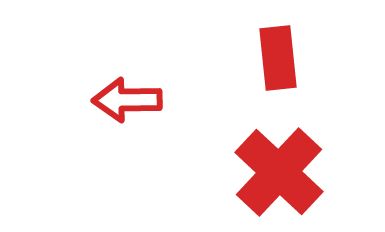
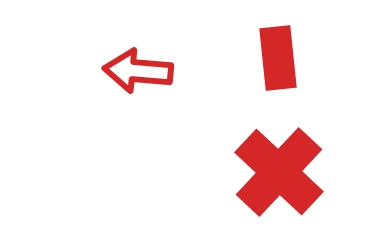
red arrow: moved 11 px right, 29 px up; rotated 6 degrees clockwise
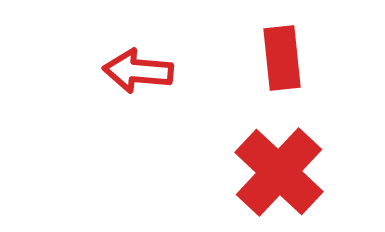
red rectangle: moved 4 px right
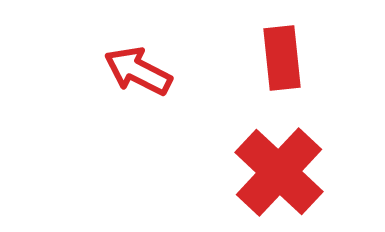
red arrow: rotated 22 degrees clockwise
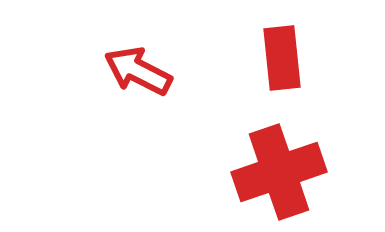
red cross: rotated 28 degrees clockwise
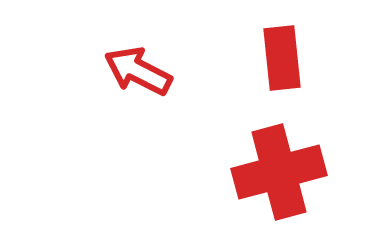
red cross: rotated 4 degrees clockwise
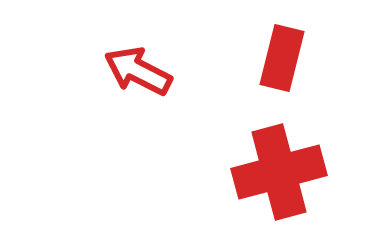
red rectangle: rotated 20 degrees clockwise
